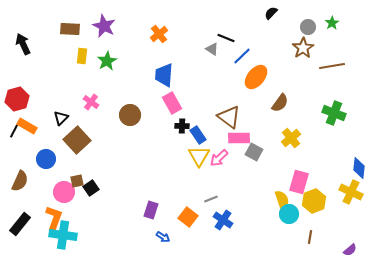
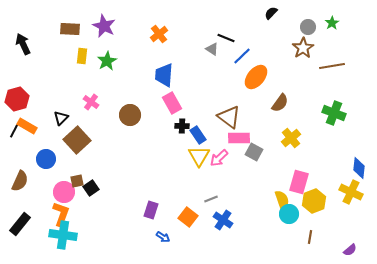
orange L-shape at (54, 218): moved 7 px right, 4 px up
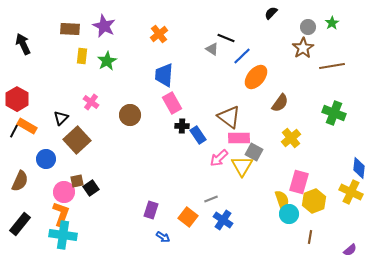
red hexagon at (17, 99): rotated 15 degrees counterclockwise
yellow triangle at (199, 156): moved 43 px right, 10 px down
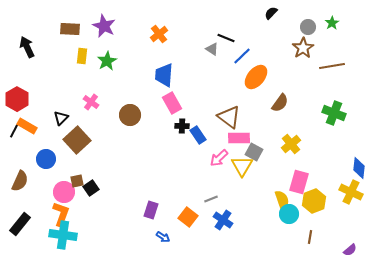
black arrow at (23, 44): moved 4 px right, 3 px down
yellow cross at (291, 138): moved 6 px down
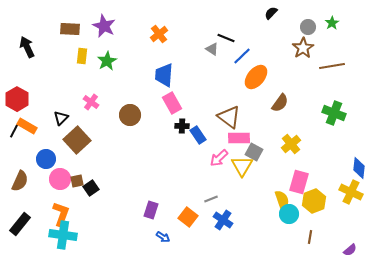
pink circle at (64, 192): moved 4 px left, 13 px up
